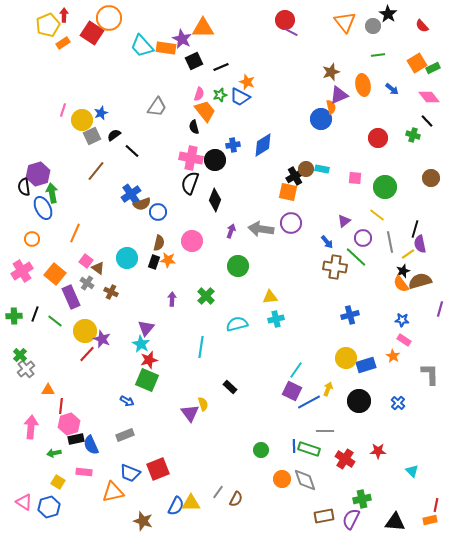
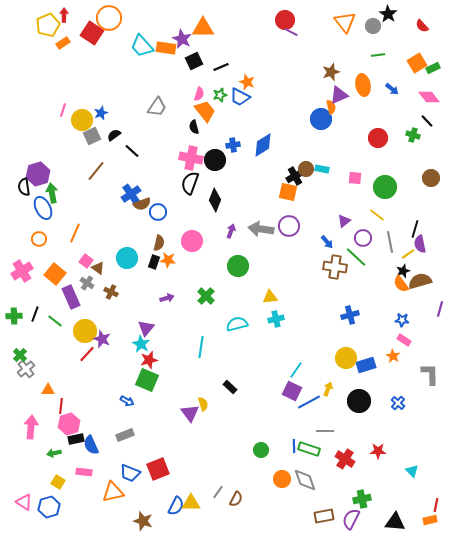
purple circle at (291, 223): moved 2 px left, 3 px down
orange circle at (32, 239): moved 7 px right
purple arrow at (172, 299): moved 5 px left, 1 px up; rotated 72 degrees clockwise
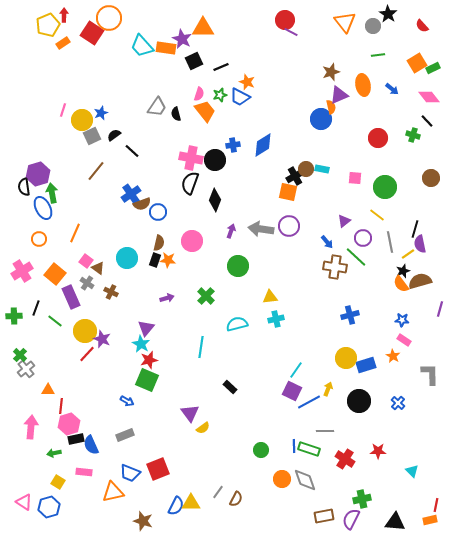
black semicircle at (194, 127): moved 18 px left, 13 px up
black rectangle at (154, 262): moved 1 px right, 2 px up
black line at (35, 314): moved 1 px right, 6 px up
yellow semicircle at (203, 404): moved 24 px down; rotated 72 degrees clockwise
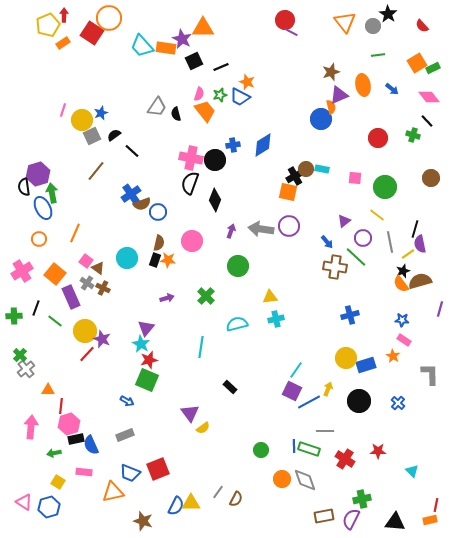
brown cross at (111, 292): moved 8 px left, 4 px up
